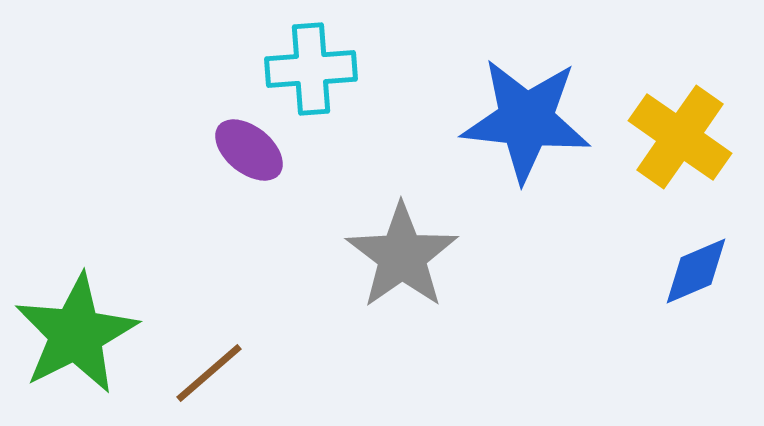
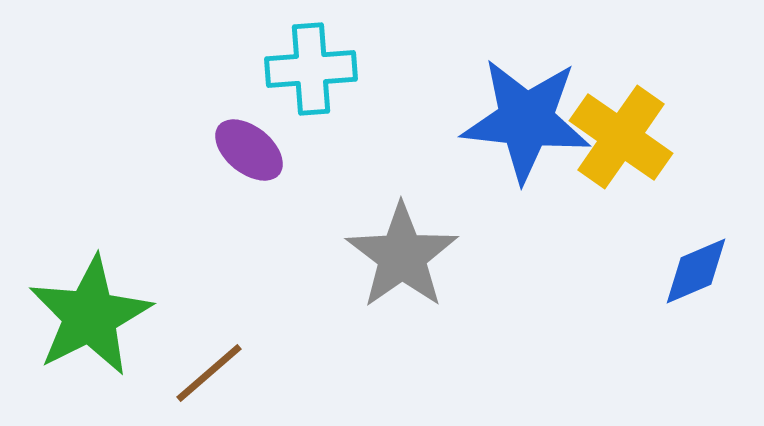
yellow cross: moved 59 px left
green star: moved 14 px right, 18 px up
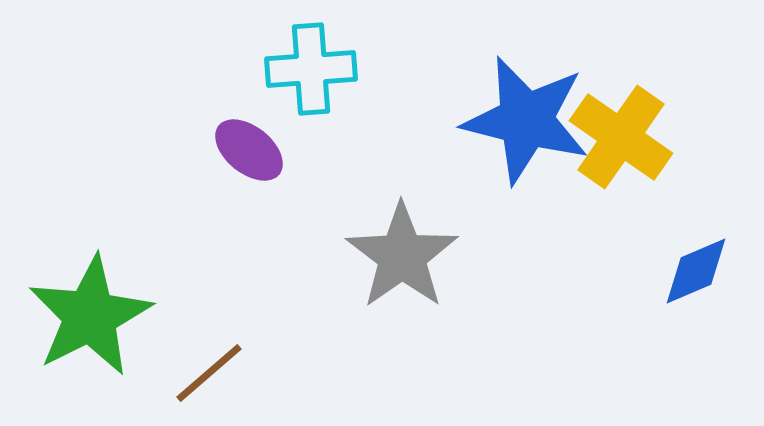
blue star: rotated 8 degrees clockwise
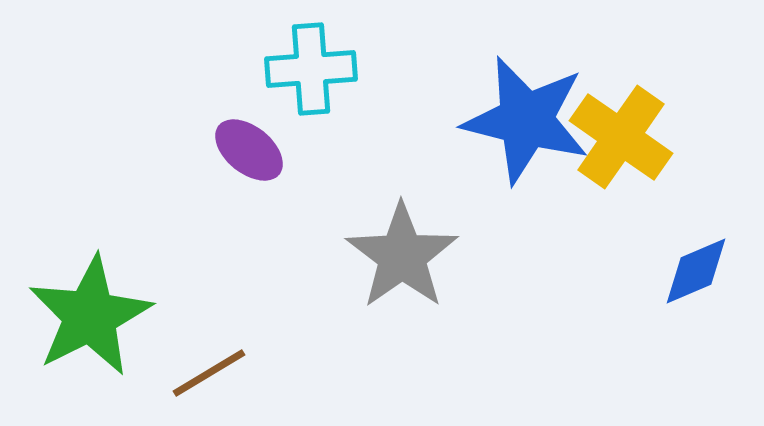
brown line: rotated 10 degrees clockwise
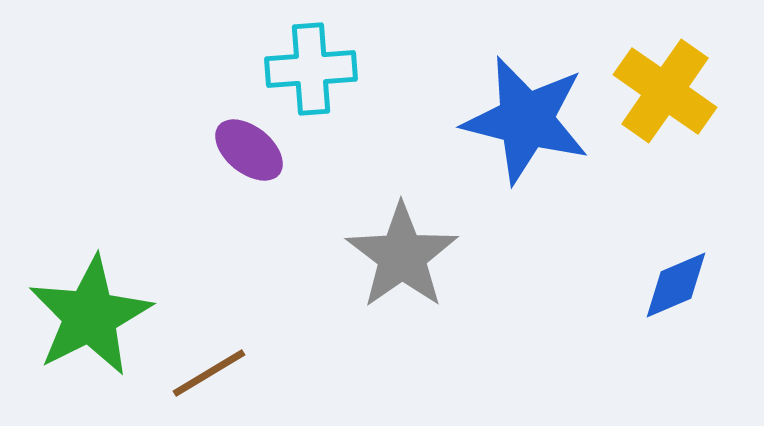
yellow cross: moved 44 px right, 46 px up
blue diamond: moved 20 px left, 14 px down
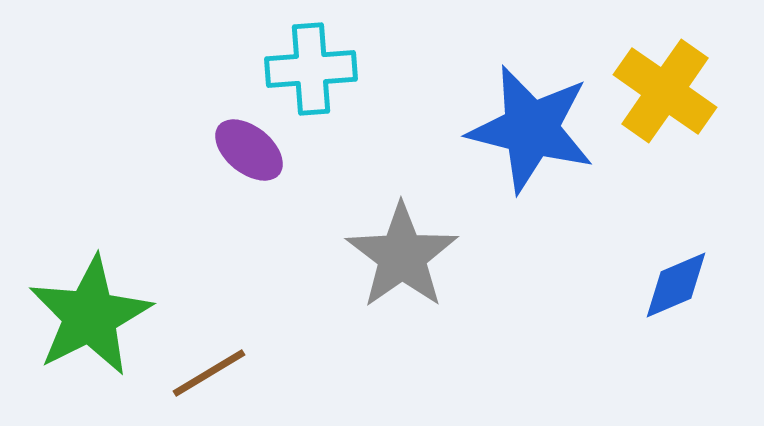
blue star: moved 5 px right, 9 px down
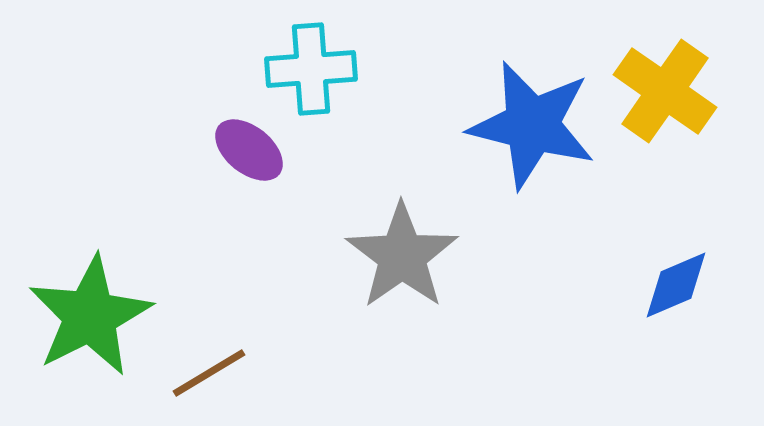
blue star: moved 1 px right, 4 px up
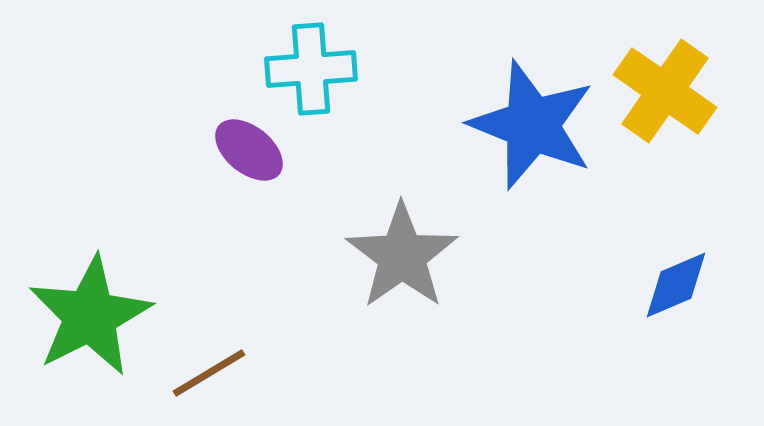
blue star: rotated 8 degrees clockwise
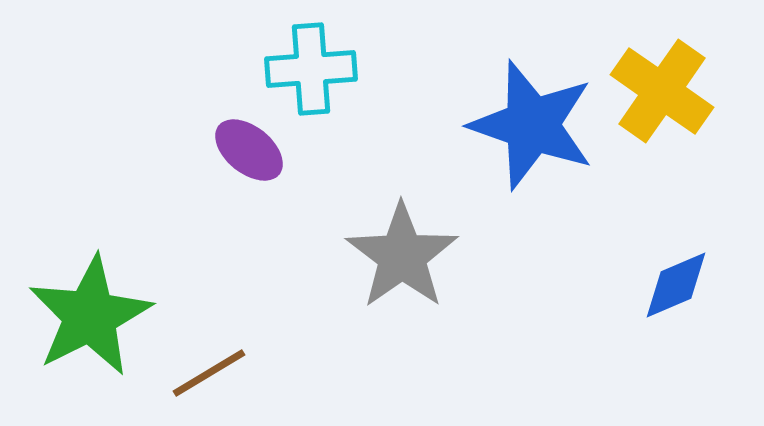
yellow cross: moved 3 px left
blue star: rotated 3 degrees counterclockwise
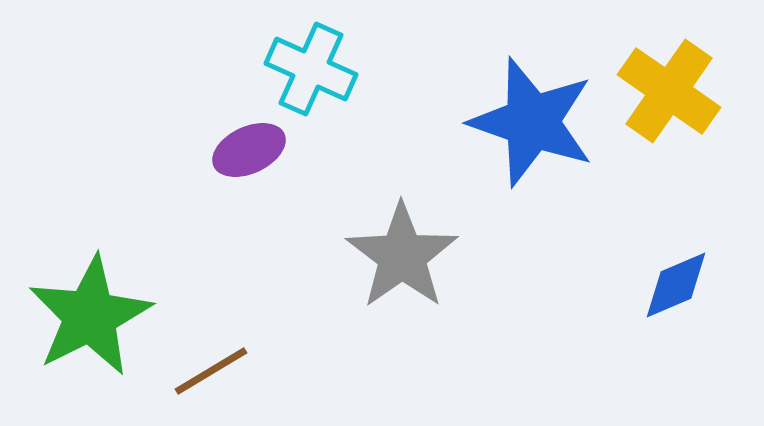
cyan cross: rotated 28 degrees clockwise
yellow cross: moved 7 px right
blue star: moved 3 px up
purple ellipse: rotated 64 degrees counterclockwise
brown line: moved 2 px right, 2 px up
